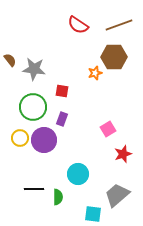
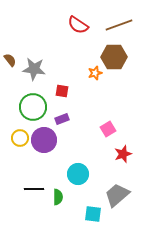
purple rectangle: rotated 48 degrees clockwise
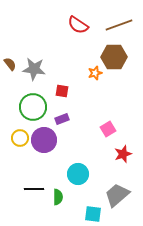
brown semicircle: moved 4 px down
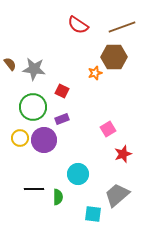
brown line: moved 3 px right, 2 px down
red square: rotated 16 degrees clockwise
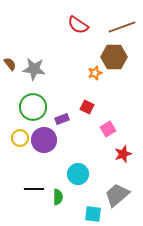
red square: moved 25 px right, 16 px down
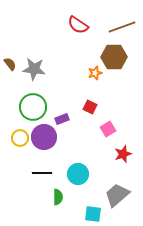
red square: moved 3 px right
purple circle: moved 3 px up
black line: moved 8 px right, 16 px up
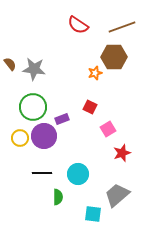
purple circle: moved 1 px up
red star: moved 1 px left, 1 px up
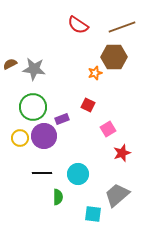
brown semicircle: rotated 80 degrees counterclockwise
red square: moved 2 px left, 2 px up
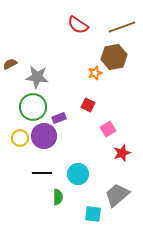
brown hexagon: rotated 10 degrees counterclockwise
gray star: moved 3 px right, 8 px down
purple rectangle: moved 3 px left, 1 px up
